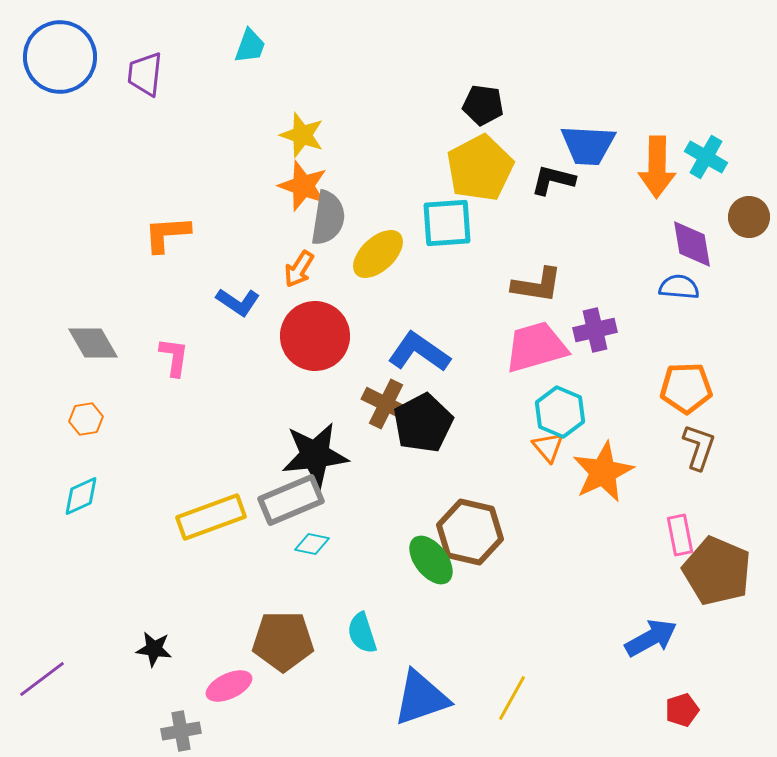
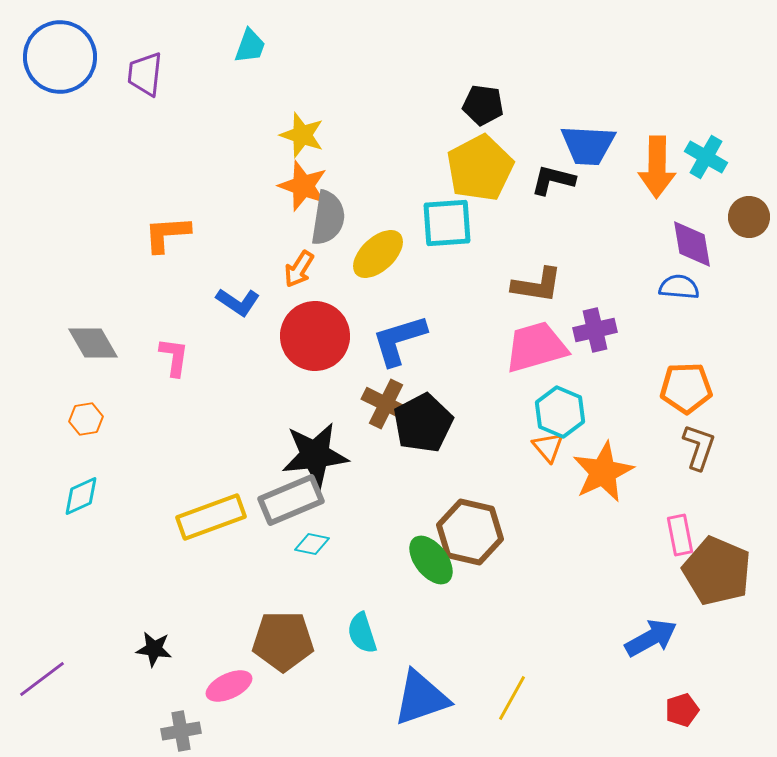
blue L-shape at (419, 352): moved 20 px left, 12 px up; rotated 52 degrees counterclockwise
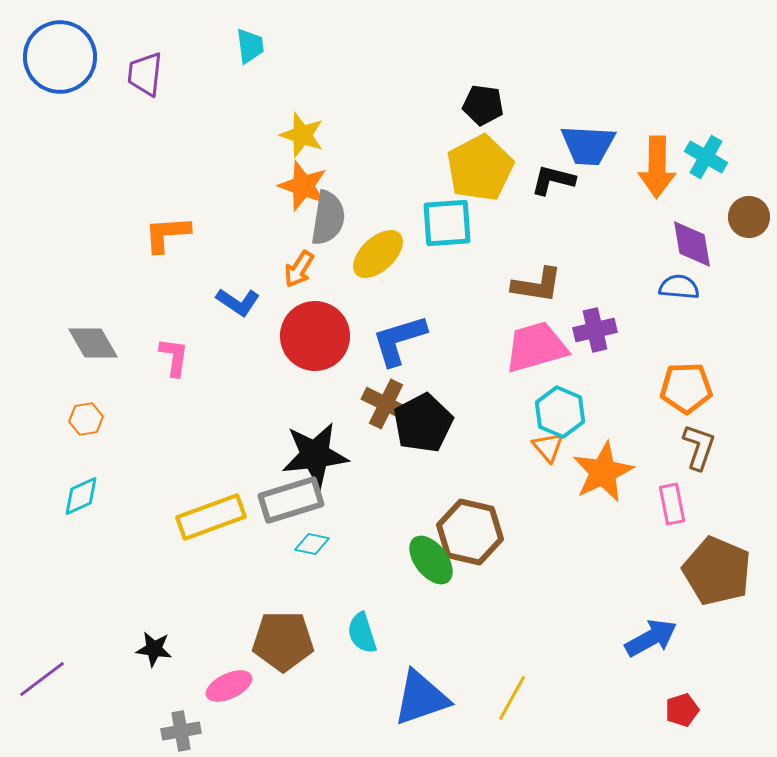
cyan trapezoid at (250, 46): rotated 27 degrees counterclockwise
gray rectangle at (291, 500): rotated 6 degrees clockwise
pink rectangle at (680, 535): moved 8 px left, 31 px up
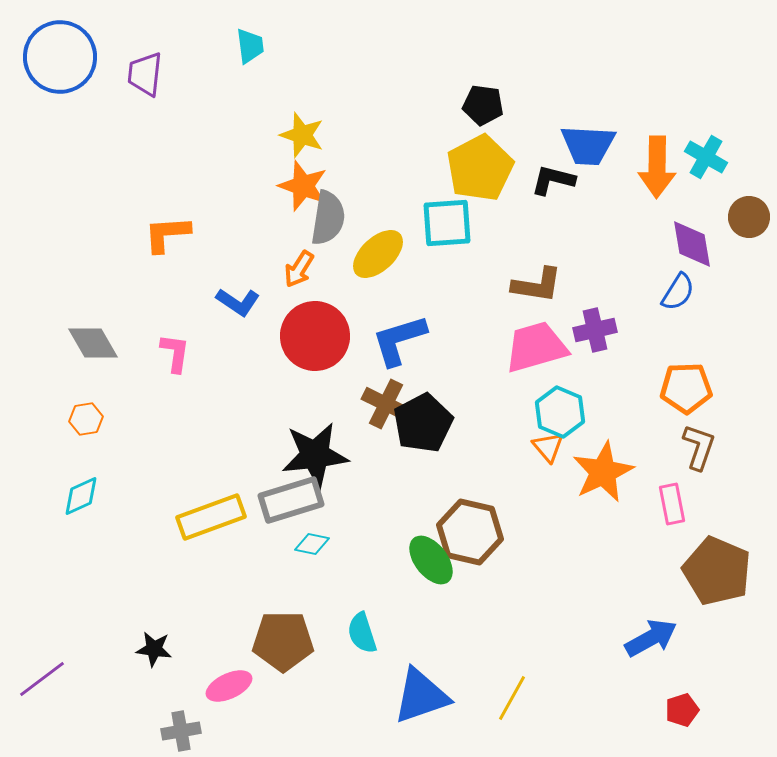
blue semicircle at (679, 287): moved 1 px left, 5 px down; rotated 117 degrees clockwise
pink L-shape at (174, 357): moved 1 px right, 4 px up
blue triangle at (421, 698): moved 2 px up
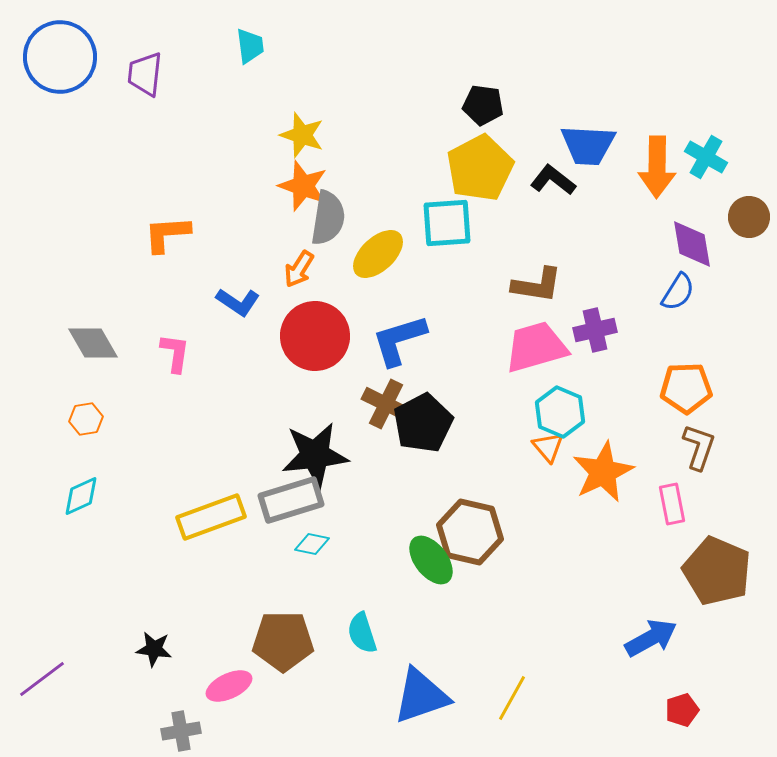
black L-shape at (553, 180): rotated 24 degrees clockwise
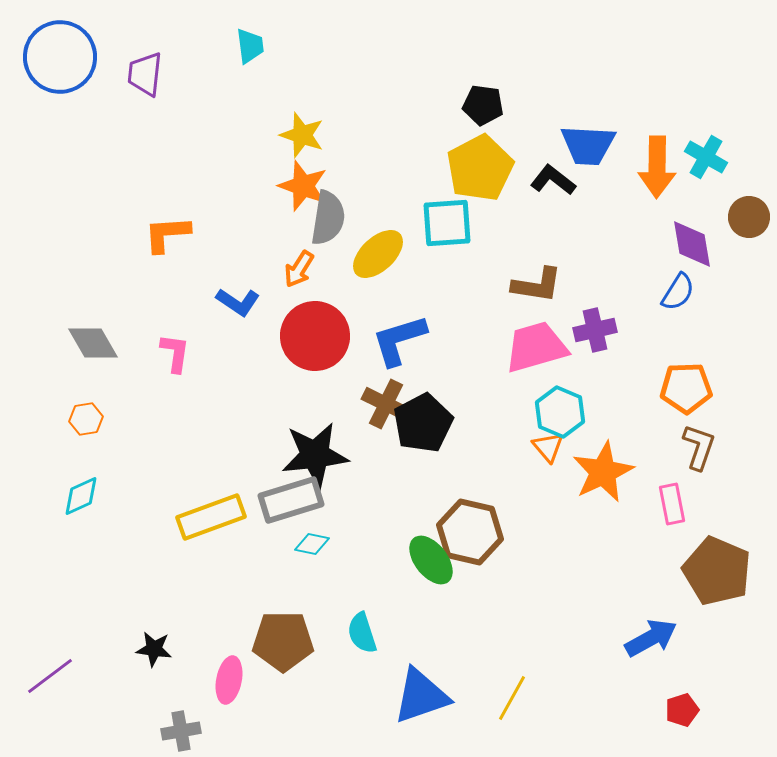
purple line at (42, 679): moved 8 px right, 3 px up
pink ellipse at (229, 686): moved 6 px up; rotated 54 degrees counterclockwise
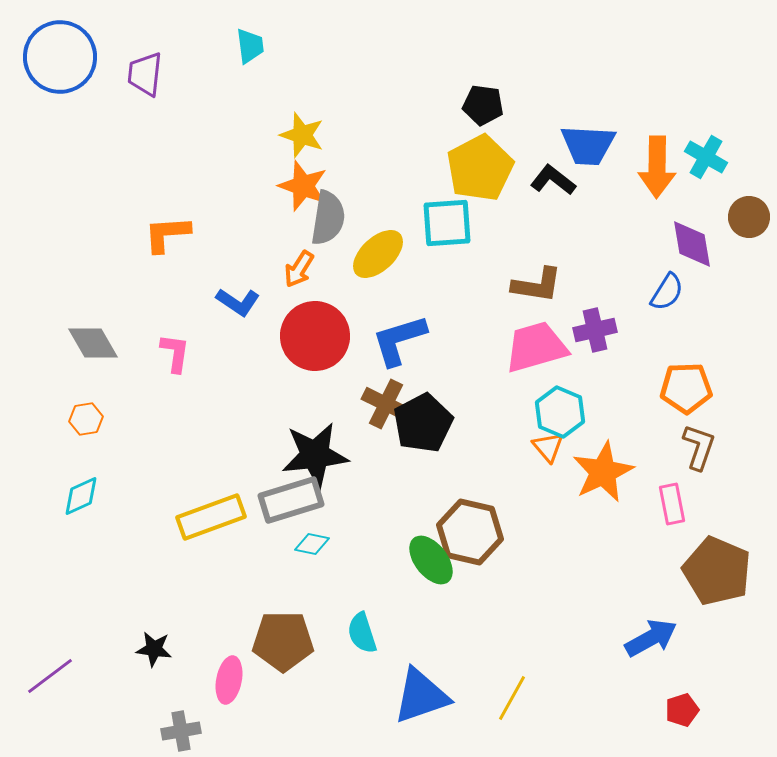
blue semicircle at (678, 292): moved 11 px left
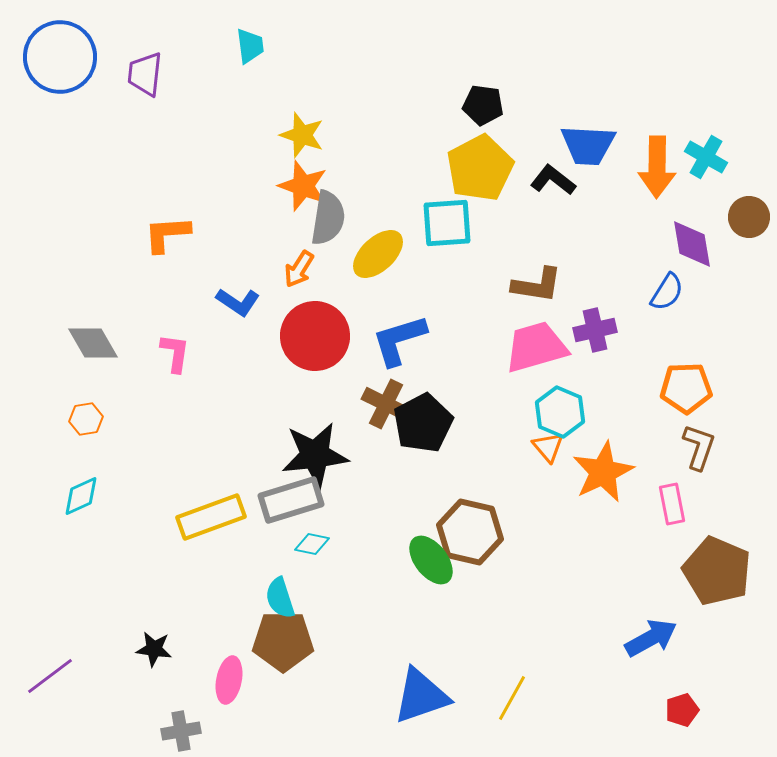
cyan semicircle at (362, 633): moved 82 px left, 35 px up
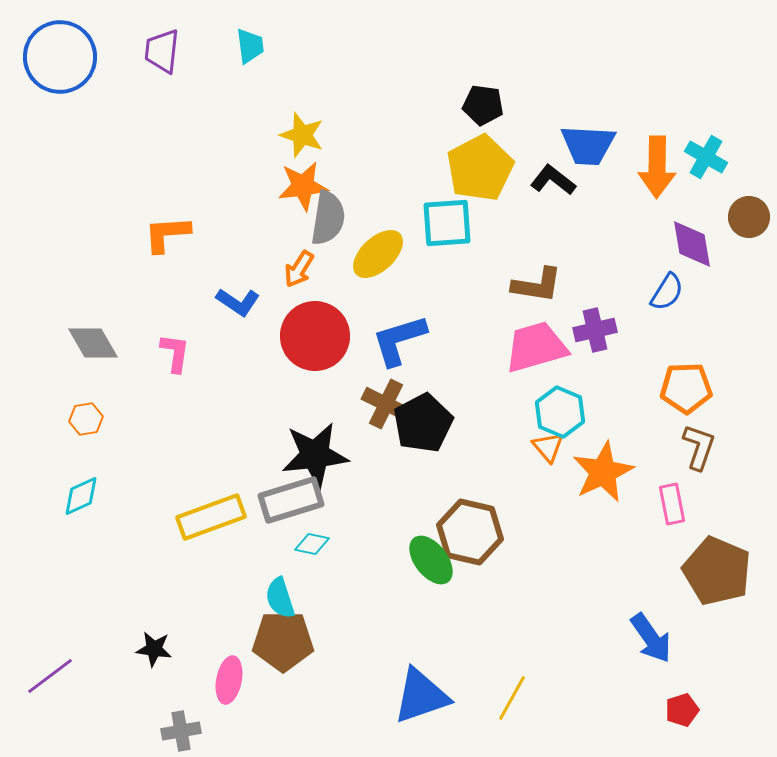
purple trapezoid at (145, 74): moved 17 px right, 23 px up
orange star at (303, 186): rotated 27 degrees counterclockwise
blue arrow at (651, 638): rotated 84 degrees clockwise
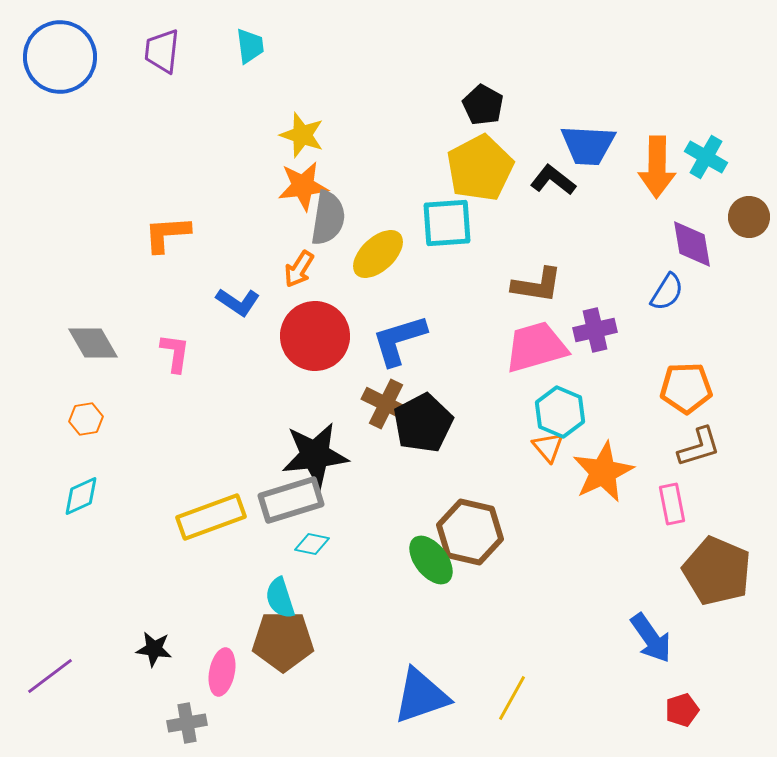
black pentagon at (483, 105): rotated 21 degrees clockwise
brown L-shape at (699, 447): rotated 54 degrees clockwise
pink ellipse at (229, 680): moved 7 px left, 8 px up
gray cross at (181, 731): moved 6 px right, 8 px up
